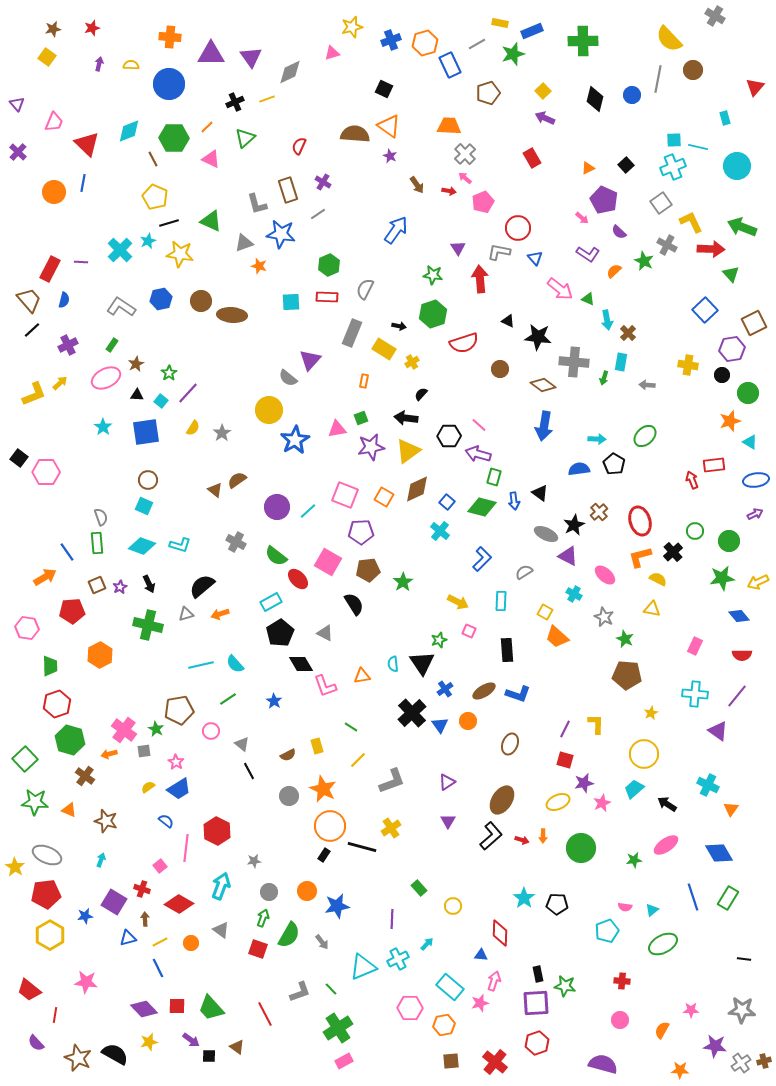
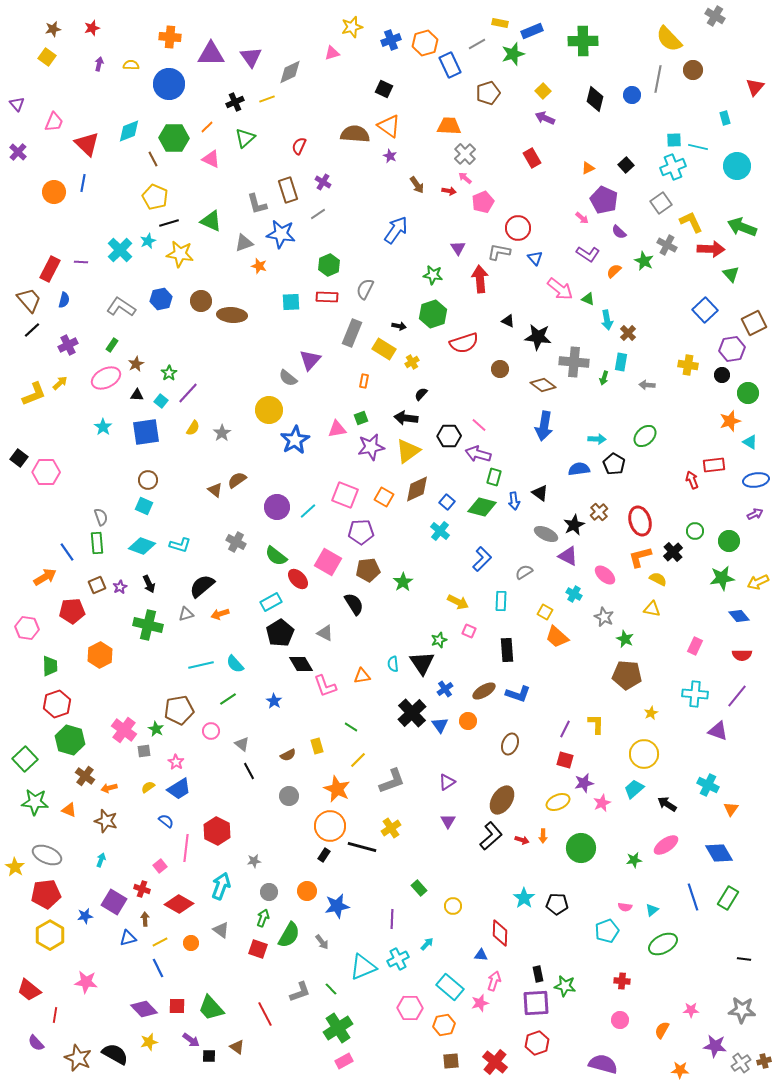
purple triangle at (718, 731): rotated 15 degrees counterclockwise
orange arrow at (109, 754): moved 34 px down
orange star at (323, 789): moved 14 px right
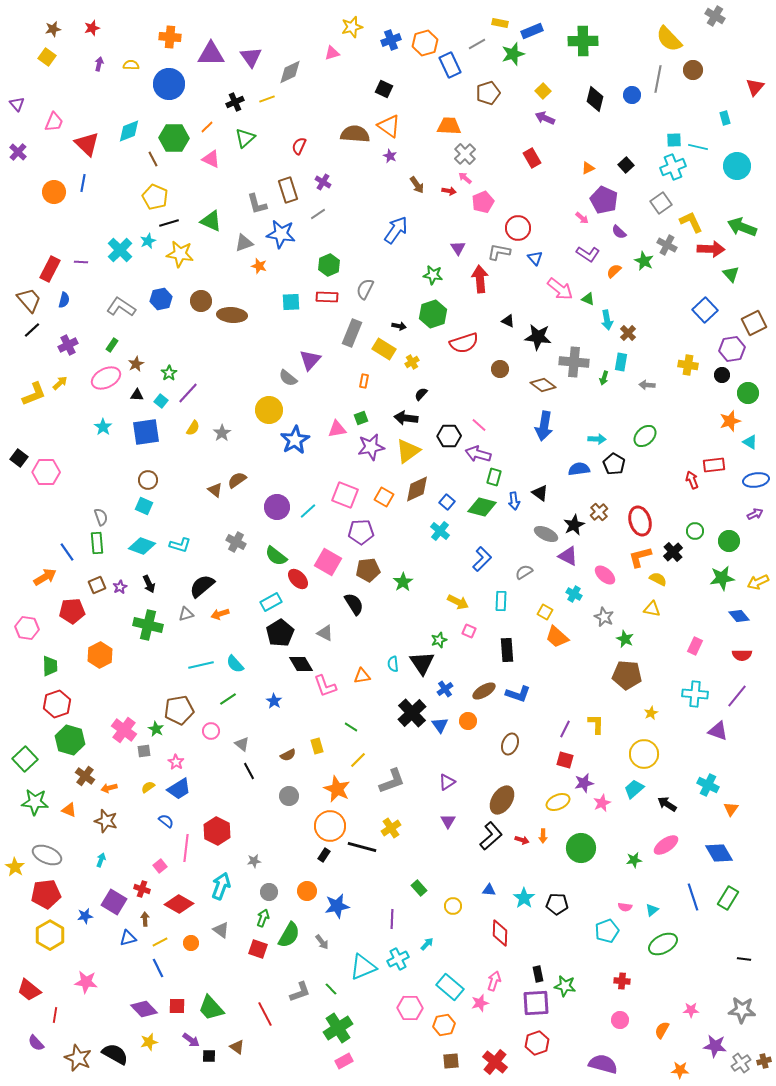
blue triangle at (481, 955): moved 8 px right, 65 px up
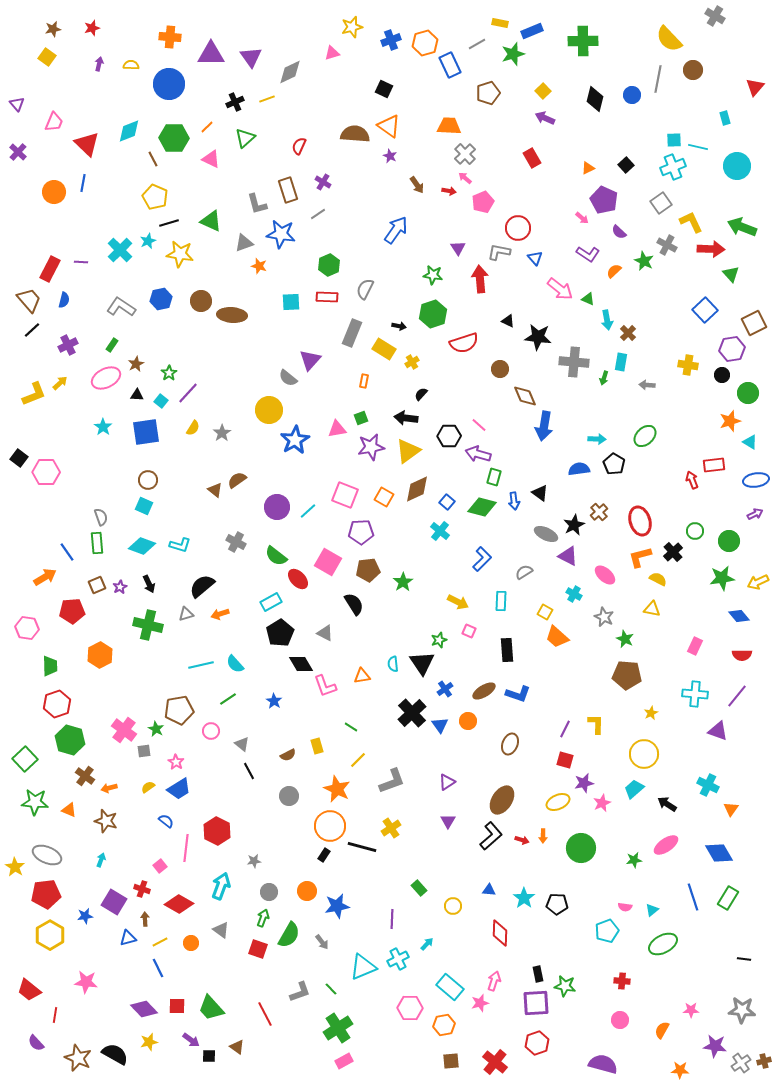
brown diamond at (543, 385): moved 18 px left, 11 px down; rotated 30 degrees clockwise
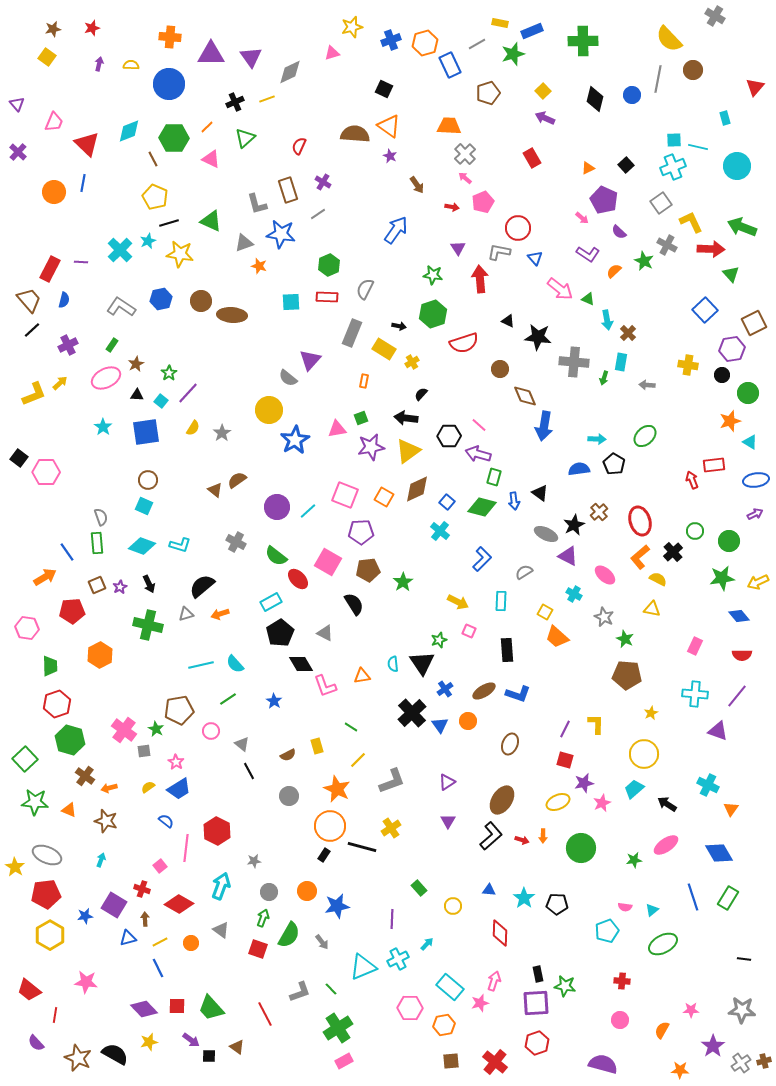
red arrow at (449, 191): moved 3 px right, 16 px down
orange L-shape at (640, 557): rotated 25 degrees counterclockwise
purple square at (114, 902): moved 3 px down
purple star at (715, 1046): moved 2 px left; rotated 30 degrees clockwise
